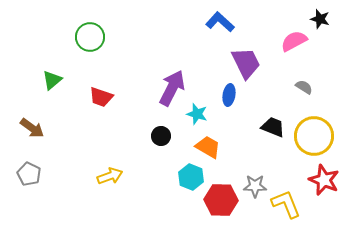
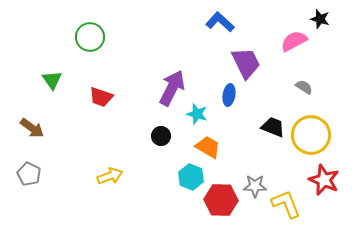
green triangle: rotated 25 degrees counterclockwise
yellow circle: moved 3 px left, 1 px up
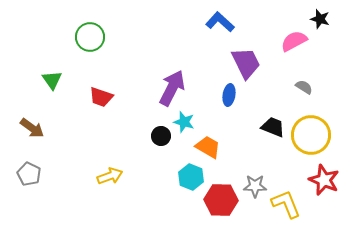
cyan star: moved 13 px left, 8 px down
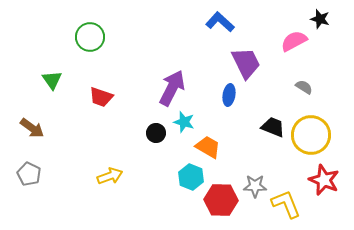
black circle: moved 5 px left, 3 px up
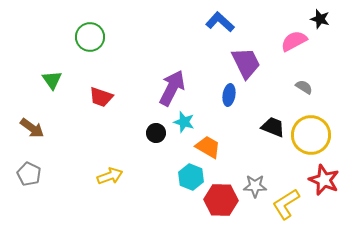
yellow L-shape: rotated 100 degrees counterclockwise
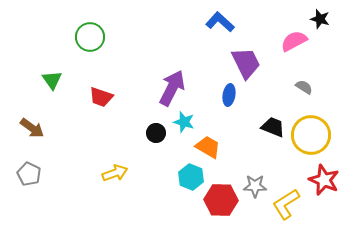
yellow arrow: moved 5 px right, 3 px up
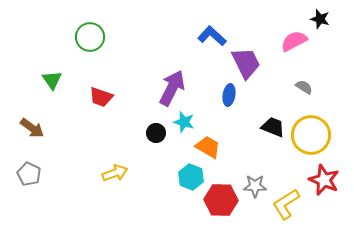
blue L-shape: moved 8 px left, 14 px down
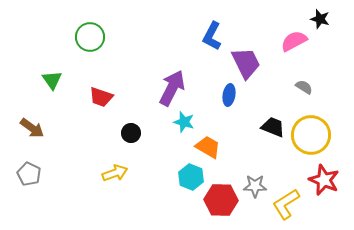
blue L-shape: rotated 104 degrees counterclockwise
black circle: moved 25 px left
